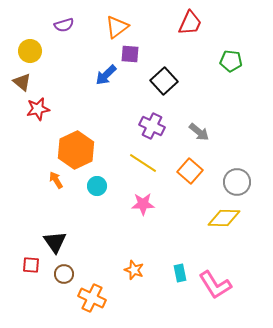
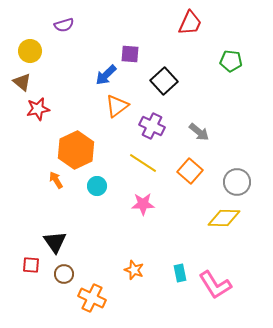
orange triangle: moved 79 px down
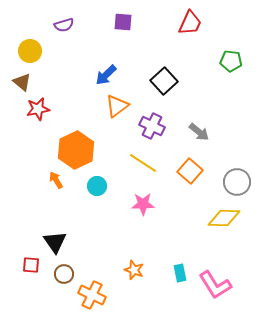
purple square: moved 7 px left, 32 px up
orange cross: moved 3 px up
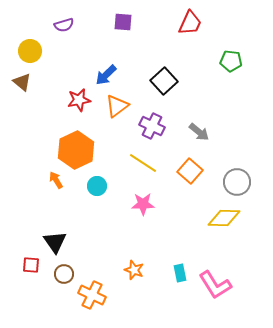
red star: moved 41 px right, 9 px up
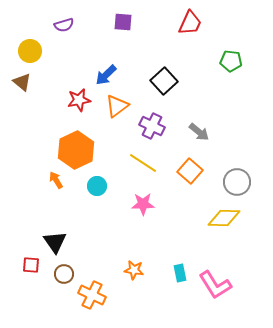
orange star: rotated 12 degrees counterclockwise
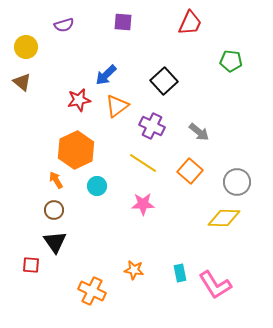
yellow circle: moved 4 px left, 4 px up
brown circle: moved 10 px left, 64 px up
orange cross: moved 4 px up
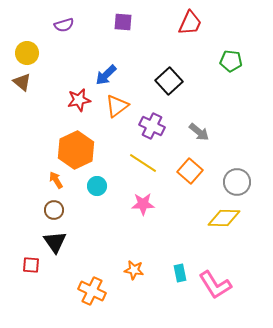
yellow circle: moved 1 px right, 6 px down
black square: moved 5 px right
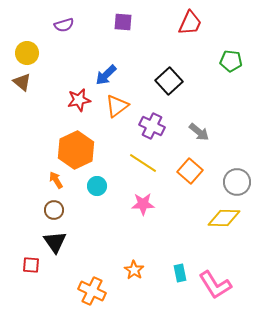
orange star: rotated 24 degrees clockwise
